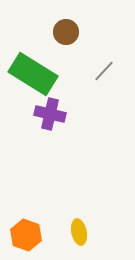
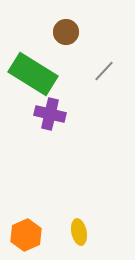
orange hexagon: rotated 16 degrees clockwise
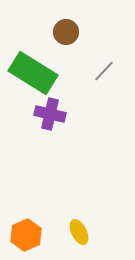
green rectangle: moved 1 px up
yellow ellipse: rotated 15 degrees counterclockwise
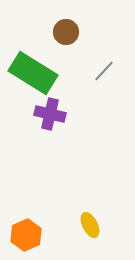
yellow ellipse: moved 11 px right, 7 px up
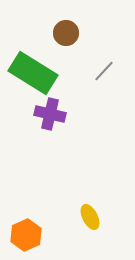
brown circle: moved 1 px down
yellow ellipse: moved 8 px up
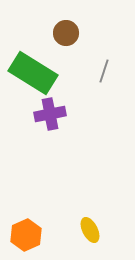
gray line: rotated 25 degrees counterclockwise
purple cross: rotated 24 degrees counterclockwise
yellow ellipse: moved 13 px down
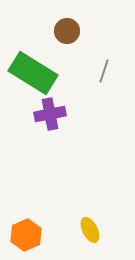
brown circle: moved 1 px right, 2 px up
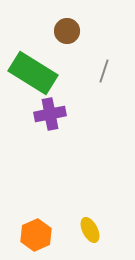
orange hexagon: moved 10 px right
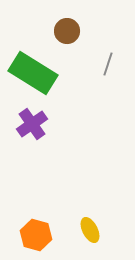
gray line: moved 4 px right, 7 px up
purple cross: moved 18 px left, 10 px down; rotated 24 degrees counterclockwise
orange hexagon: rotated 20 degrees counterclockwise
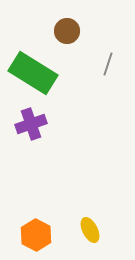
purple cross: moved 1 px left; rotated 16 degrees clockwise
orange hexagon: rotated 12 degrees clockwise
